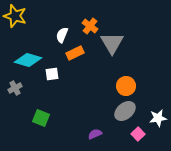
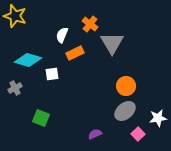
orange cross: moved 2 px up
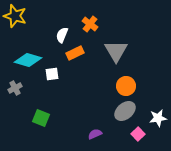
gray triangle: moved 4 px right, 8 px down
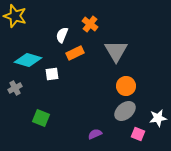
pink square: rotated 24 degrees counterclockwise
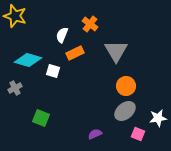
white square: moved 1 px right, 3 px up; rotated 24 degrees clockwise
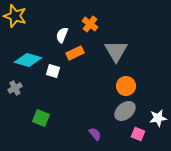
purple semicircle: rotated 72 degrees clockwise
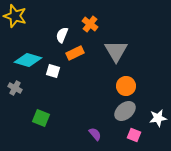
gray cross: rotated 32 degrees counterclockwise
pink square: moved 4 px left, 1 px down
